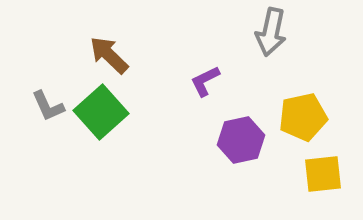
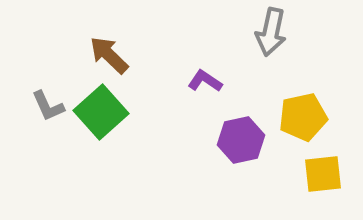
purple L-shape: rotated 60 degrees clockwise
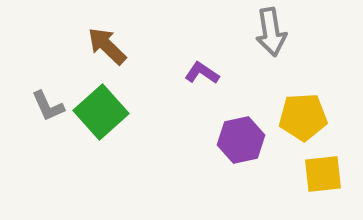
gray arrow: rotated 21 degrees counterclockwise
brown arrow: moved 2 px left, 9 px up
purple L-shape: moved 3 px left, 8 px up
yellow pentagon: rotated 9 degrees clockwise
